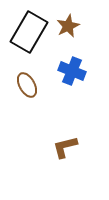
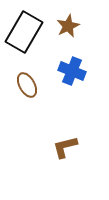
black rectangle: moved 5 px left
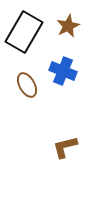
blue cross: moved 9 px left
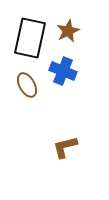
brown star: moved 5 px down
black rectangle: moved 6 px right, 6 px down; rotated 18 degrees counterclockwise
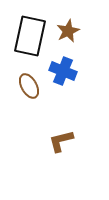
black rectangle: moved 2 px up
brown ellipse: moved 2 px right, 1 px down
brown L-shape: moved 4 px left, 6 px up
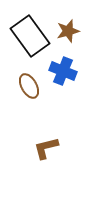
brown star: rotated 10 degrees clockwise
black rectangle: rotated 48 degrees counterclockwise
brown L-shape: moved 15 px left, 7 px down
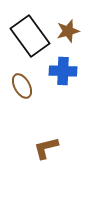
blue cross: rotated 20 degrees counterclockwise
brown ellipse: moved 7 px left
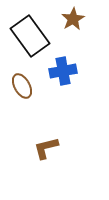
brown star: moved 5 px right, 12 px up; rotated 15 degrees counterclockwise
blue cross: rotated 12 degrees counterclockwise
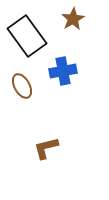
black rectangle: moved 3 px left
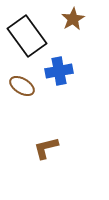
blue cross: moved 4 px left
brown ellipse: rotated 30 degrees counterclockwise
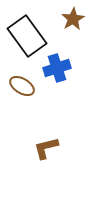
blue cross: moved 2 px left, 3 px up; rotated 8 degrees counterclockwise
